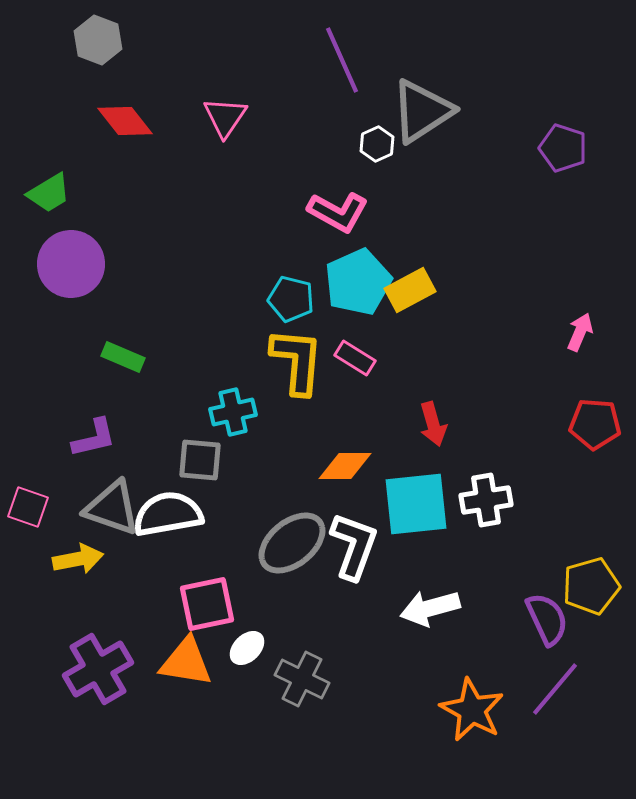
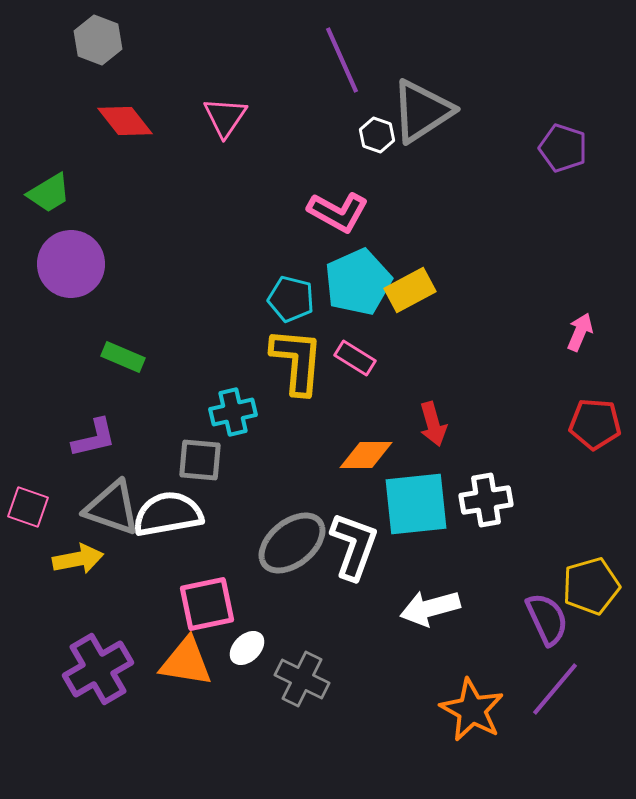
white hexagon at (377, 144): moved 9 px up; rotated 16 degrees counterclockwise
orange diamond at (345, 466): moved 21 px right, 11 px up
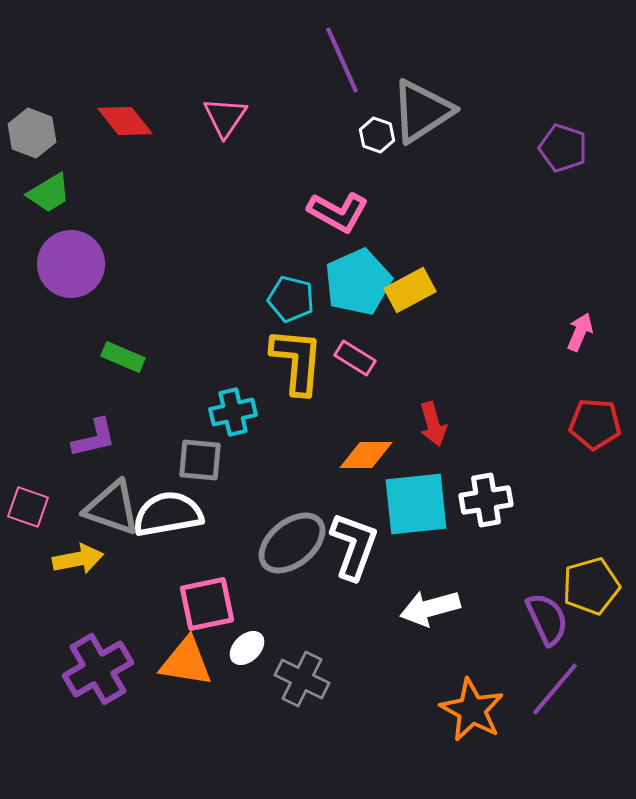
gray hexagon at (98, 40): moved 66 px left, 93 px down
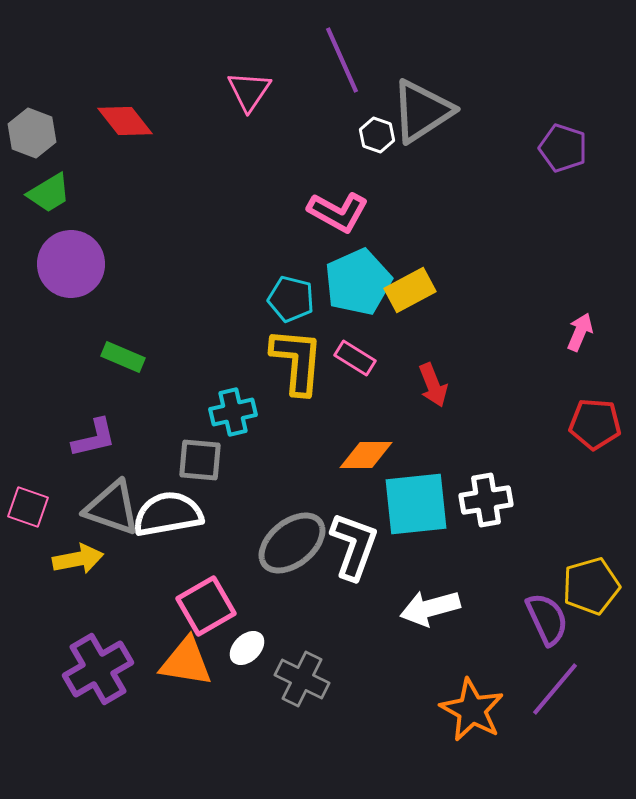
pink triangle at (225, 117): moved 24 px right, 26 px up
red arrow at (433, 424): moved 39 px up; rotated 6 degrees counterclockwise
pink square at (207, 604): moved 1 px left, 2 px down; rotated 18 degrees counterclockwise
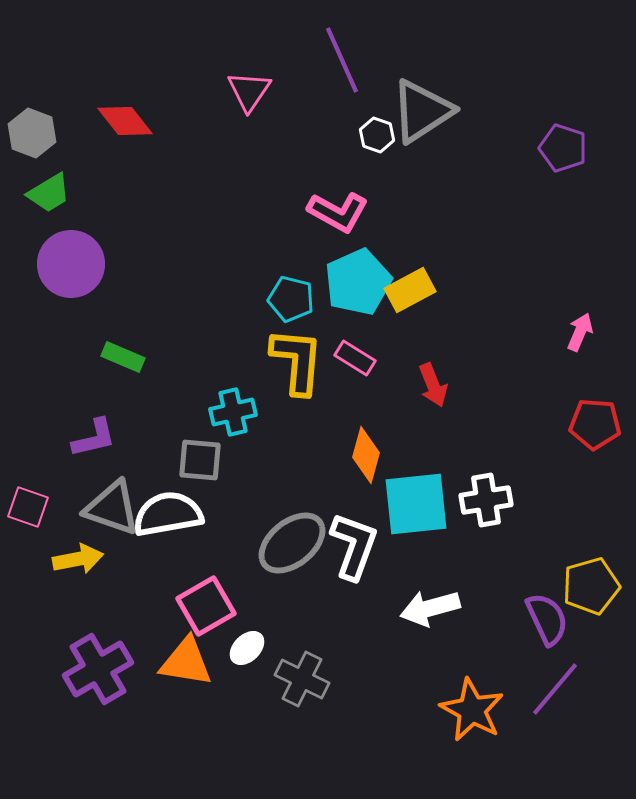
orange diamond at (366, 455): rotated 74 degrees counterclockwise
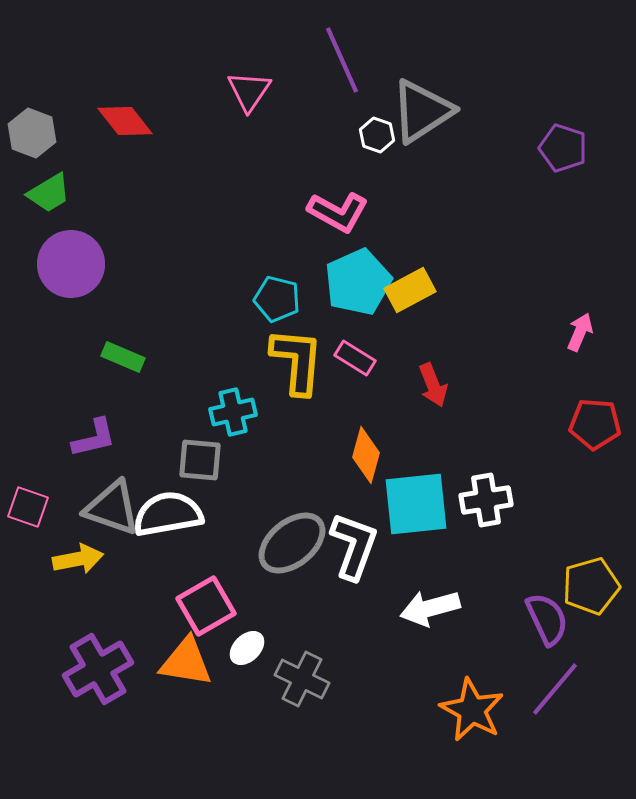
cyan pentagon at (291, 299): moved 14 px left
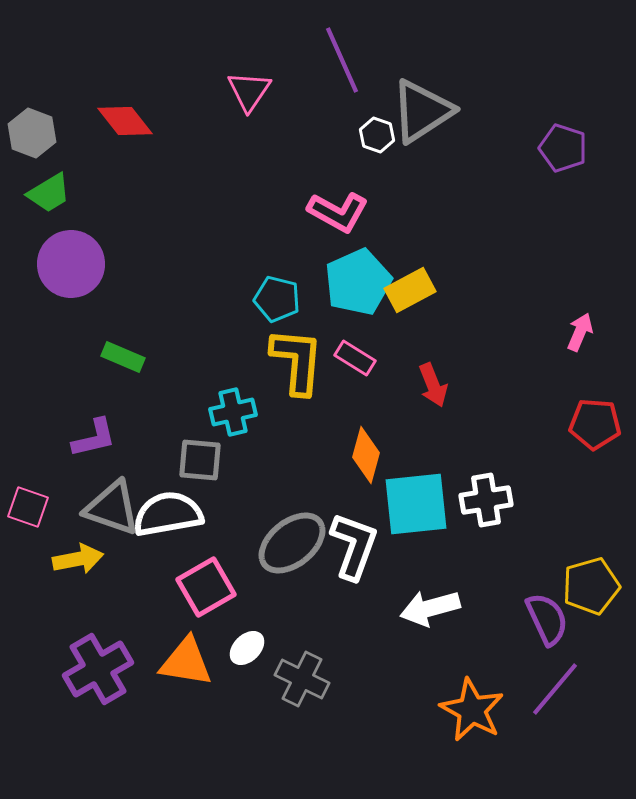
pink square at (206, 606): moved 19 px up
